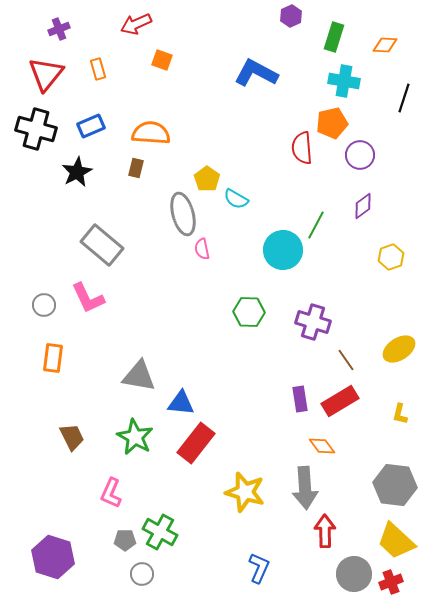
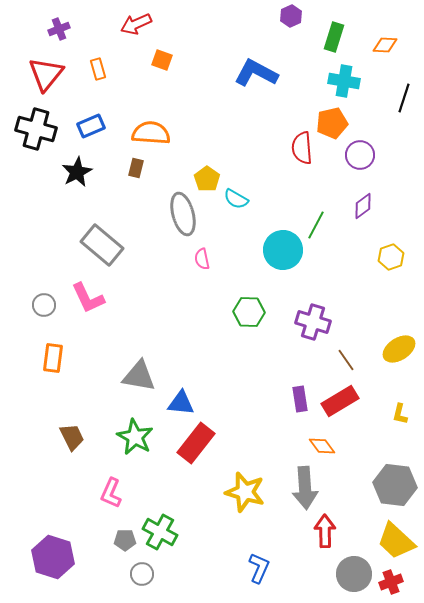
pink semicircle at (202, 249): moved 10 px down
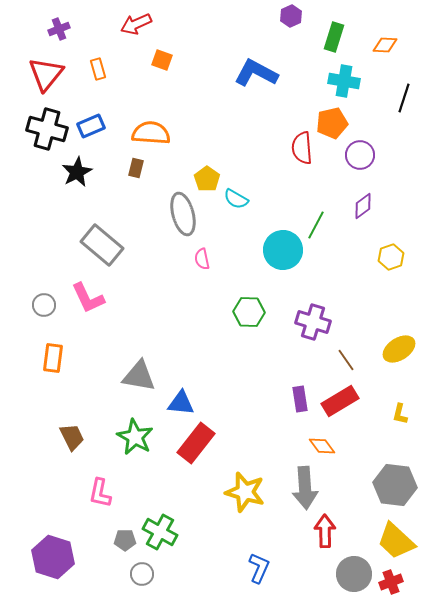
black cross at (36, 129): moved 11 px right
pink L-shape at (111, 493): moved 11 px left; rotated 12 degrees counterclockwise
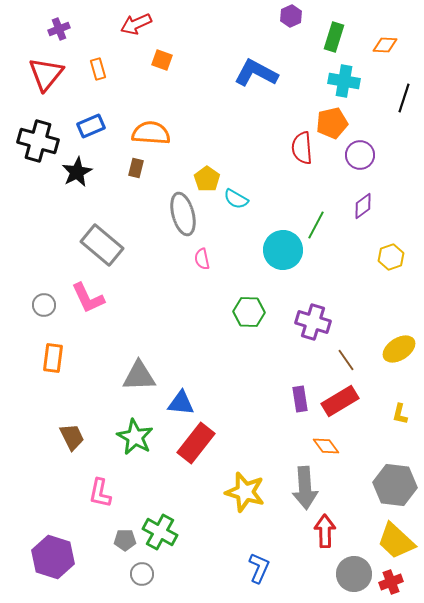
black cross at (47, 129): moved 9 px left, 12 px down
gray triangle at (139, 376): rotated 12 degrees counterclockwise
orange diamond at (322, 446): moved 4 px right
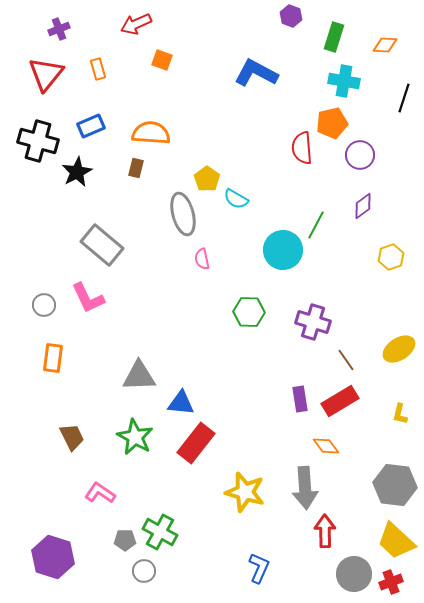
purple hexagon at (291, 16): rotated 15 degrees counterclockwise
pink L-shape at (100, 493): rotated 112 degrees clockwise
gray circle at (142, 574): moved 2 px right, 3 px up
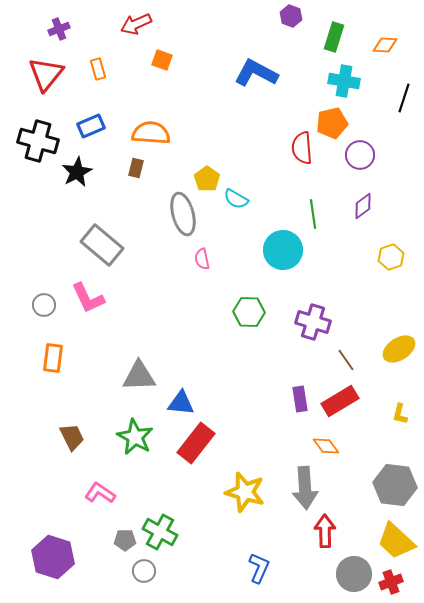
green line at (316, 225): moved 3 px left, 11 px up; rotated 36 degrees counterclockwise
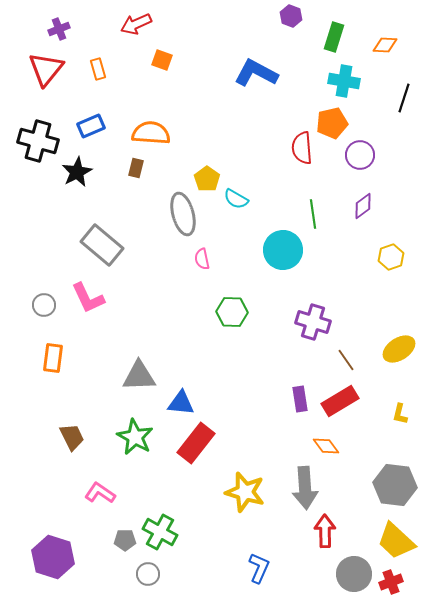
red triangle at (46, 74): moved 5 px up
green hexagon at (249, 312): moved 17 px left
gray circle at (144, 571): moved 4 px right, 3 px down
